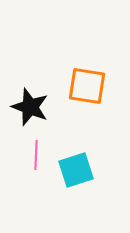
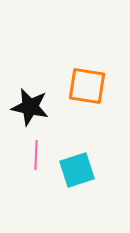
black star: rotated 9 degrees counterclockwise
cyan square: moved 1 px right
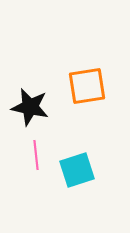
orange square: rotated 18 degrees counterclockwise
pink line: rotated 8 degrees counterclockwise
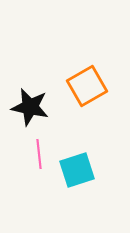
orange square: rotated 21 degrees counterclockwise
pink line: moved 3 px right, 1 px up
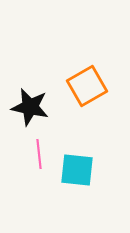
cyan square: rotated 24 degrees clockwise
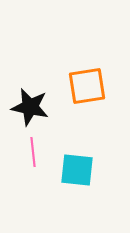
orange square: rotated 21 degrees clockwise
pink line: moved 6 px left, 2 px up
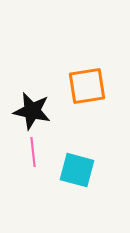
black star: moved 2 px right, 4 px down
cyan square: rotated 9 degrees clockwise
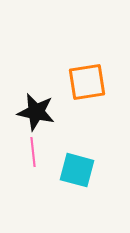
orange square: moved 4 px up
black star: moved 4 px right, 1 px down
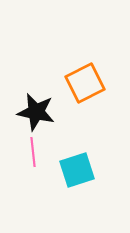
orange square: moved 2 px left, 1 px down; rotated 18 degrees counterclockwise
cyan square: rotated 33 degrees counterclockwise
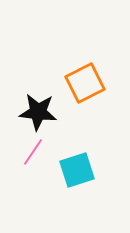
black star: moved 2 px right; rotated 6 degrees counterclockwise
pink line: rotated 40 degrees clockwise
